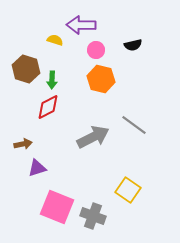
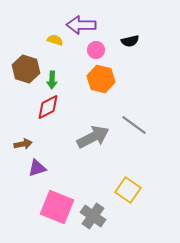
black semicircle: moved 3 px left, 4 px up
gray cross: rotated 15 degrees clockwise
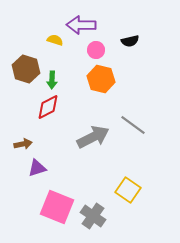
gray line: moved 1 px left
